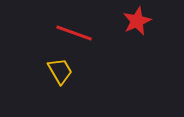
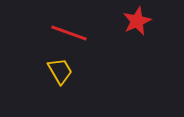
red line: moved 5 px left
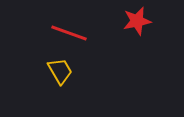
red star: rotated 12 degrees clockwise
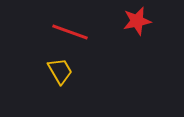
red line: moved 1 px right, 1 px up
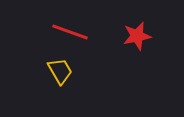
red star: moved 15 px down
